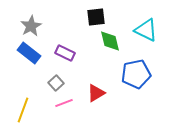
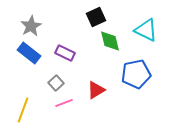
black square: rotated 18 degrees counterclockwise
red triangle: moved 3 px up
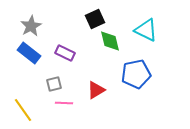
black square: moved 1 px left, 2 px down
gray square: moved 2 px left, 1 px down; rotated 28 degrees clockwise
pink line: rotated 24 degrees clockwise
yellow line: rotated 55 degrees counterclockwise
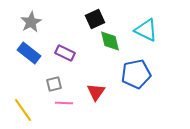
gray star: moved 4 px up
red triangle: moved 2 px down; rotated 24 degrees counterclockwise
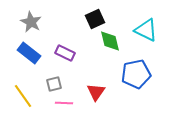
gray star: rotated 15 degrees counterclockwise
yellow line: moved 14 px up
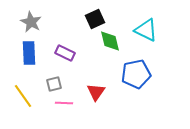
blue rectangle: rotated 50 degrees clockwise
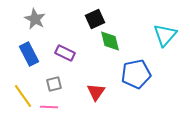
gray star: moved 4 px right, 3 px up
cyan triangle: moved 19 px right, 5 px down; rotated 45 degrees clockwise
blue rectangle: moved 1 px down; rotated 25 degrees counterclockwise
pink line: moved 15 px left, 4 px down
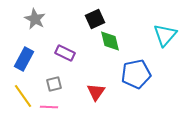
blue rectangle: moved 5 px left, 5 px down; rotated 55 degrees clockwise
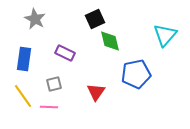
blue rectangle: rotated 20 degrees counterclockwise
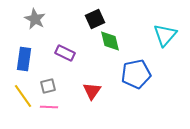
gray square: moved 6 px left, 2 px down
red triangle: moved 4 px left, 1 px up
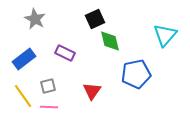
blue rectangle: rotated 45 degrees clockwise
